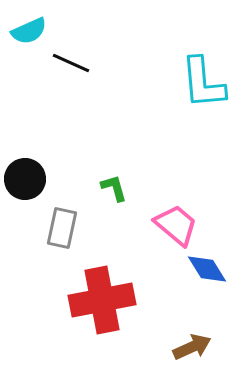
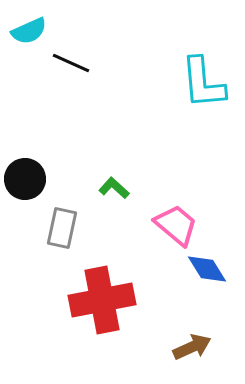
green L-shape: rotated 32 degrees counterclockwise
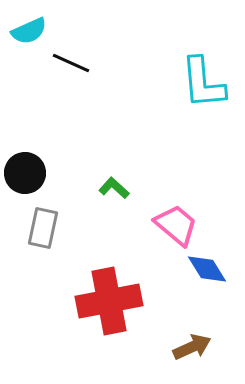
black circle: moved 6 px up
gray rectangle: moved 19 px left
red cross: moved 7 px right, 1 px down
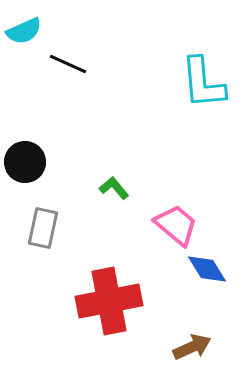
cyan semicircle: moved 5 px left
black line: moved 3 px left, 1 px down
black circle: moved 11 px up
green L-shape: rotated 8 degrees clockwise
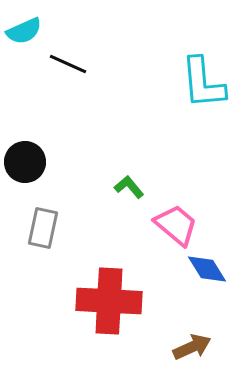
green L-shape: moved 15 px right, 1 px up
red cross: rotated 14 degrees clockwise
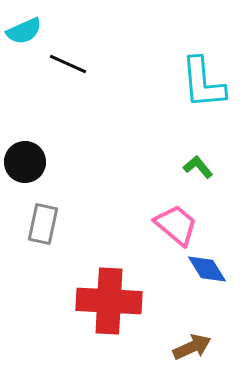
green L-shape: moved 69 px right, 20 px up
gray rectangle: moved 4 px up
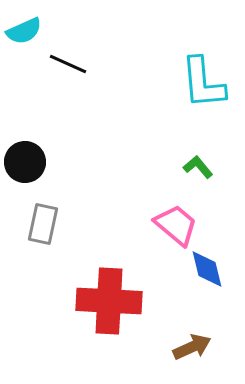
blue diamond: rotated 18 degrees clockwise
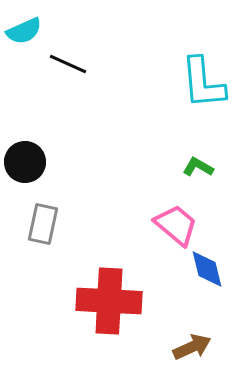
green L-shape: rotated 20 degrees counterclockwise
